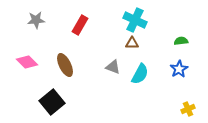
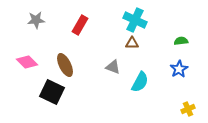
cyan semicircle: moved 8 px down
black square: moved 10 px up; rotated 25 degrees counterclockwise
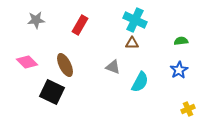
blue star: moved 1 px down
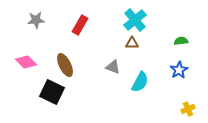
cyan cross: rotated 25 degrees clockwise
pink diamond: moved 1 px left
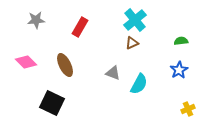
red rectangle: moved 2 px down
brown triangle: rotated 24 degrees counterclockwise
gray triangle: moved 6 px down
cyan semicircle: moved 1 px left, 2 px down
black square: moved 11 px down
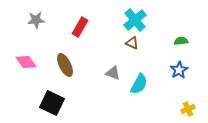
brown triangle: rotated 48 degrees clockwise
pink diamond: rotated 10 degrees clockwise
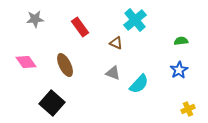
gray star: moved 1 px left, 1 px up
red rectangle: rotated 66 degrees counterclockwise
brown triangle: moved 16 px left
cyan semicircle: rotated 15 degrees clockwise
black square: rotated 15 degrees clockwise
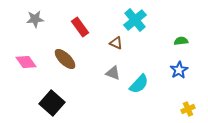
brown ellipse: moved 6 px up; rotated 20 degrees counterclockwise
